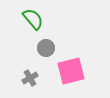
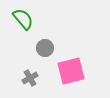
green semicircle: moved 10 px left
gray circle: moved 1 px left
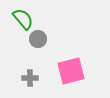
gray circle: moved 7 px left, 9 px up
gray cross: rotated 28 degrees clockwise
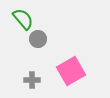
pink square: rotated 16 degrees counterclockwise
gray cross: moved 2 px right, 2 px down
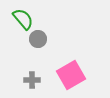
pink square: moved 4 px down
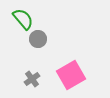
gray cross: moved 1 px up; rotated 35 degrees counterclockwise
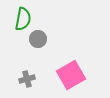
green semicircle: rotated 50 degrees clockwise
gray cross: moved 5 px left; rotated 21 degrees clockwise
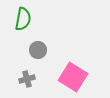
gray circle: moved 11 px down
pink square: moved 2 px right, 2 px down; rotated 28 degrees counterclockwise
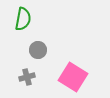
gray cross: moved 2 px up
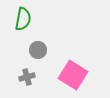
pink square: moved 2 px up
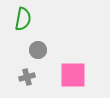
pink square: rotated 32 degrees counterclockwise
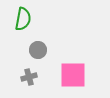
gray cross: moved 2 px right
